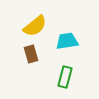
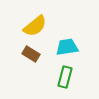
cyan trapezoid: moved 6 px down
brown rectangle: rotated 42 degrees counterclockwise
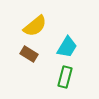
cyan trapezoid: rotated 130 degrees clockwise
brown rectangle: moved 2 px left
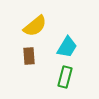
brown rectangle: moved 2 px down; rotated 54 degrees clockwise
